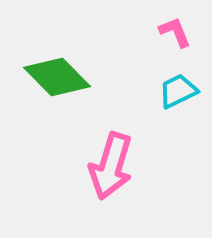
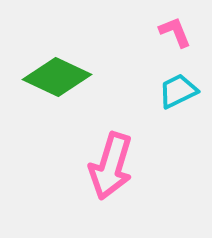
green diamond: rotated 20 degrees counterclockwise
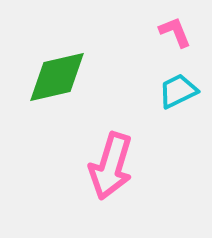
green diamond: rotated 38 degrees counterclockwise
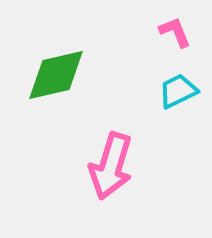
green diamond: moved 1 px left, 2 px up
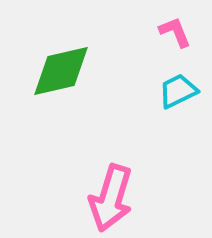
green diamond: moved 5 px right, 4 px up
pink arrow: moved 32 px down
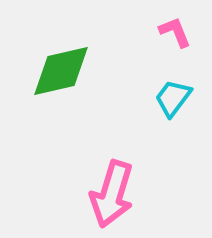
cyan trapezoid: moved 5 px left, 7 px down; rotated 27 degrees counterclockwise
pink arrow: moved 1 px right, 4 px up
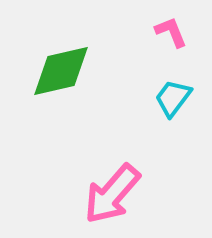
pink L-shape: moved 4 px left
pink arrow: rotated 24 degrees clockwise
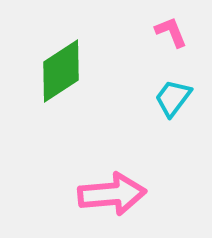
green diamond: rotated 20 degrees counterclockwise
pink arrow: rotated 136 degrees counterclockwise
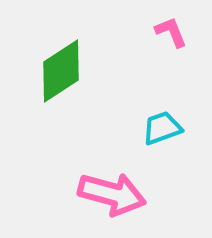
cyan trapezoid: moved 11 px left, 30 px down; rotated 33 degrees clockwise
pink arrow: rotated 20 degrees clockwise
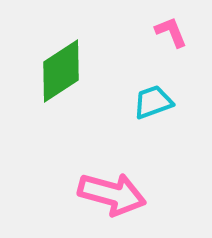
cyan trapezoid: moved 9 px left, 26 px up
